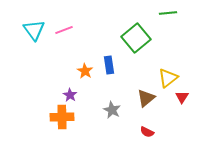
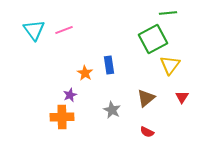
green square: moved 17 px right, 1 px down; rotated 12 degrees clockwise
orange star: moved 2 px down
yellow triangle: moved 2 px right, 13 px up; rotated 15 degrees counterclockwise
purple star: rotated 16 degrees clockwise
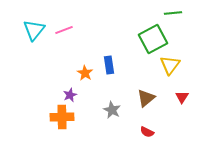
green line: moved 5 px right
cyan triangle: rotated 15 degrees clockwise
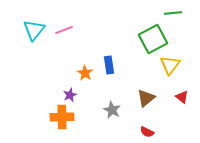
red triangle: rotated 24 degrees counterclockwise
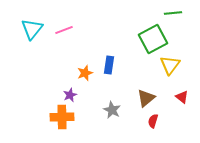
cyan triangle: moved 2 px left, 1 px up
blue rectangle: rotated 18 degrees clockwise
orange star: rotated 21 degrees clockwise
red semicircle: moved 6 px right, 11 px up; rotated 80 degrees clockwise
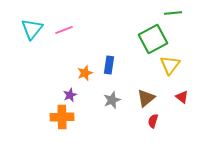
gray star: moved 10 px up; rotated 24 degrees clockwise
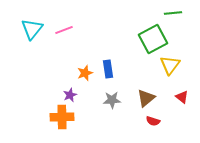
blue rectangle: moved 1 px left, 4 px down; rotated 18 degrees counterclockwise
gray star: rotated 18 degrees clockwise
red semicircle: rotated 88 degrees counterclockwise
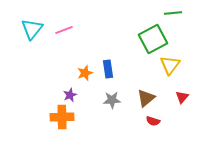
red triangle: rotated 32 degrees clockwise
